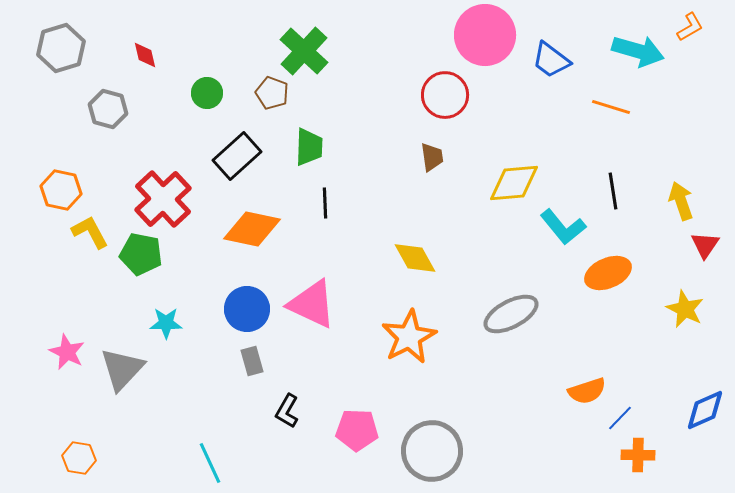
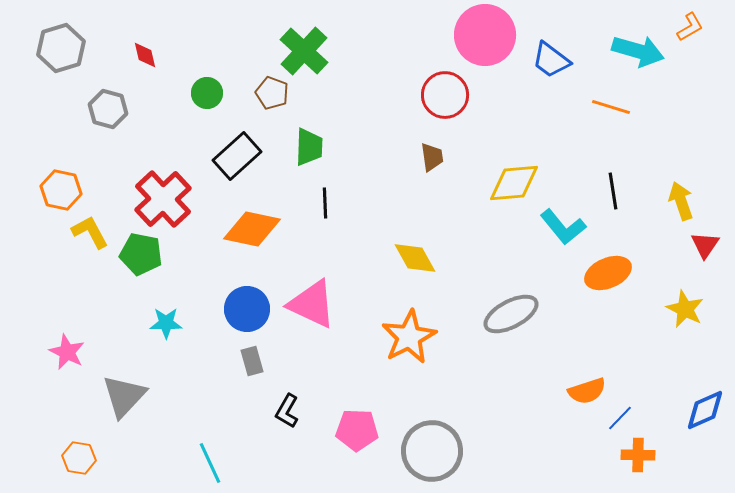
gray triangle at (122, 369): moved 2 px right, 27 px down
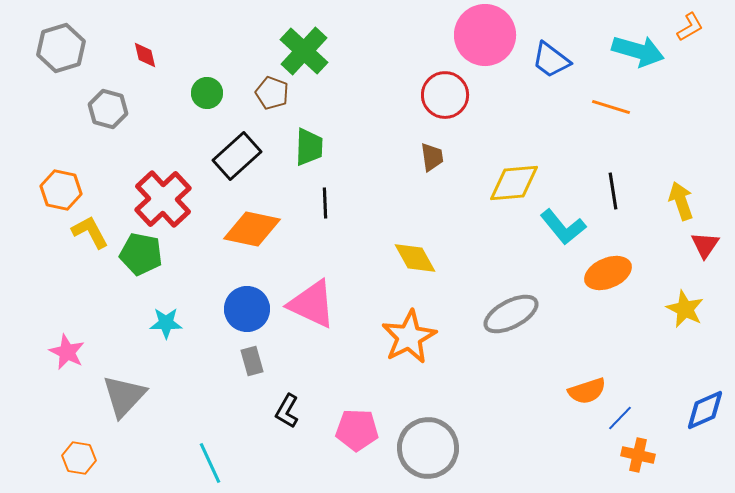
gray circle at (432, 451): moved 4 px left, 3 px up
orange cross at (638, 455): rotated 12 degrees clockwise
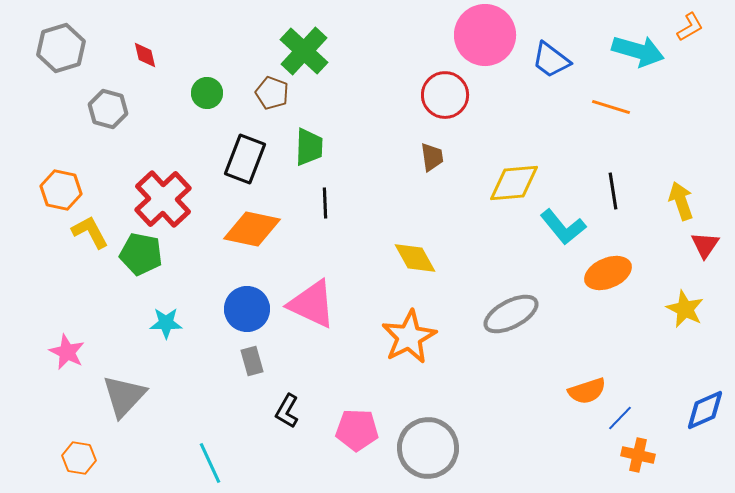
black rectangle at (237, 156): moved 8 px right, 3 px down; rotated 27 degrees counterclockwise
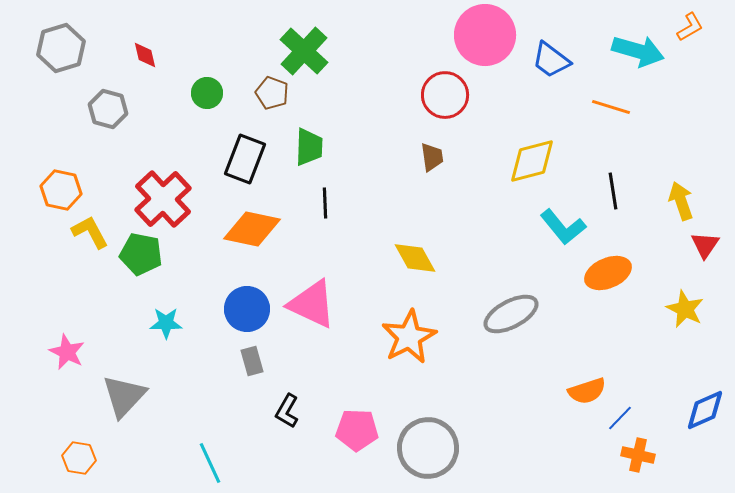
yellow diamond at (514, 183): moved 18 px right, 22 px up; rotated 10 degrees counterclockwise
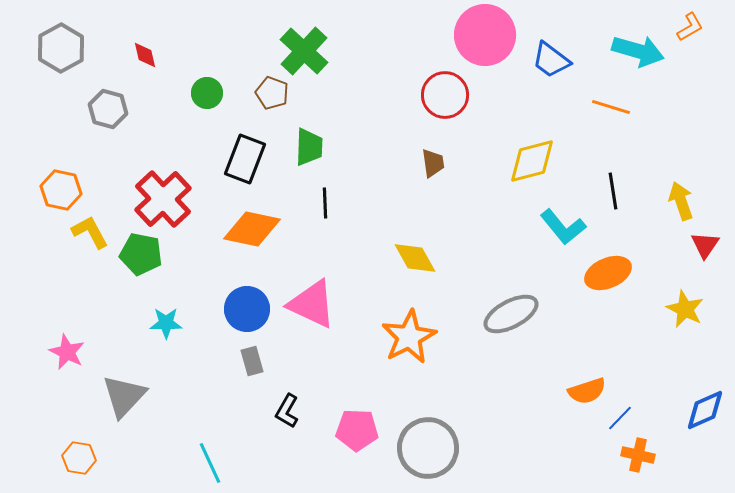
gray hexagon at (61, 48): rotated 12 degrees counterclockwise
brown trapezoid at (432, 157): moved 1 px right, 6 px down
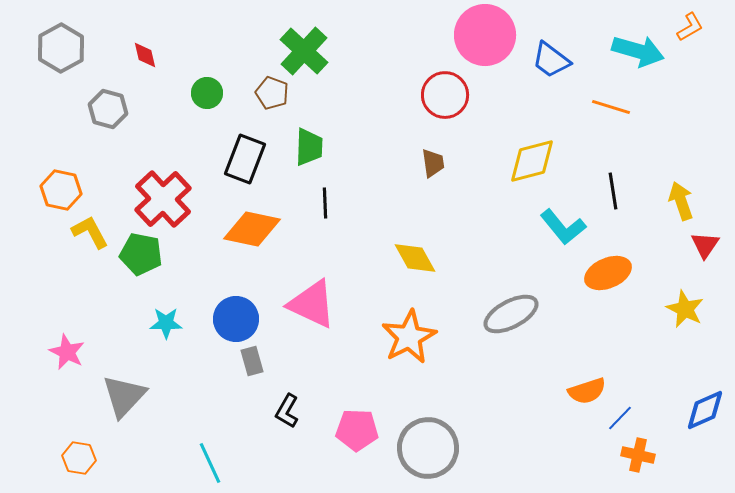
blue circle at (247, 309): moved 11 px left, 10 px down
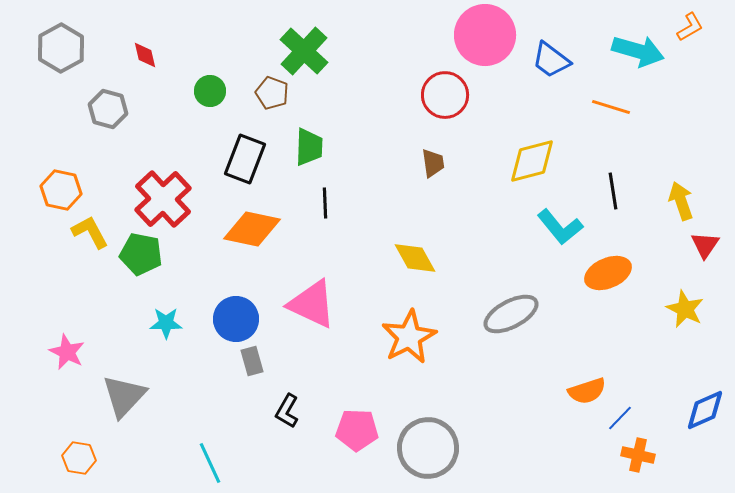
green circle at (207, 93): moved 3 px right, 2 px up
cyan L-shape at (563, 227): moved 3 px left
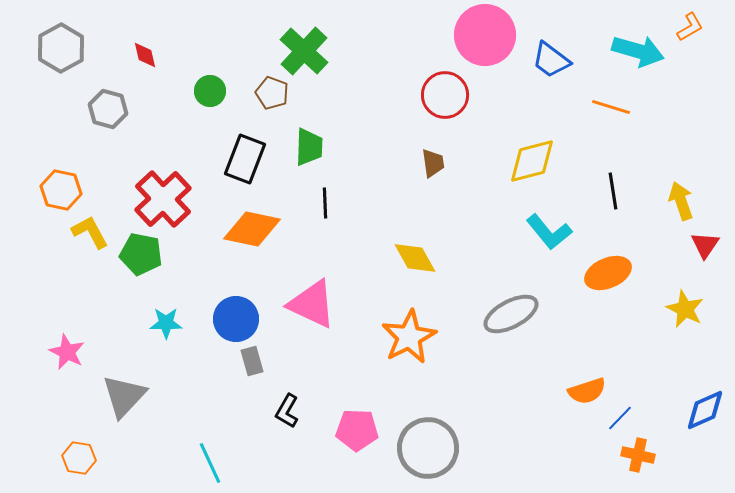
cyan L-shape at (560, 227): moved 11 px left, 5 px down
